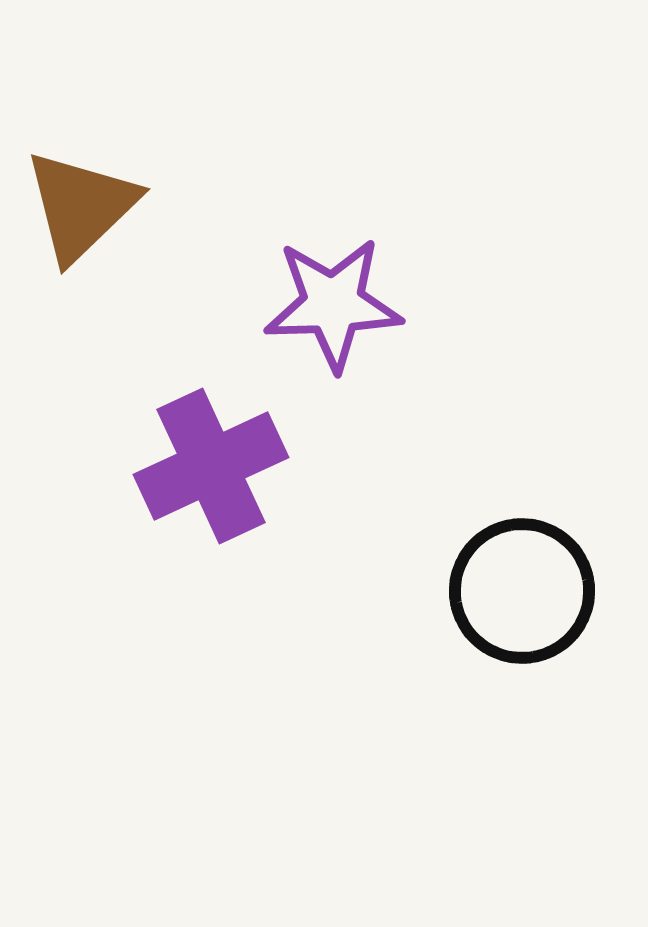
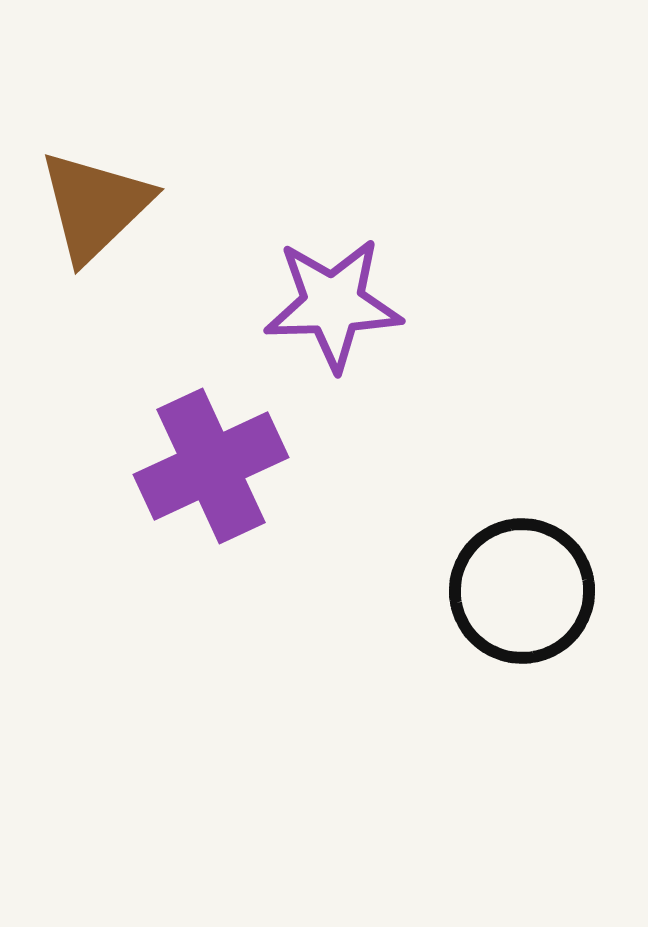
brown triangle: moved 14 px right
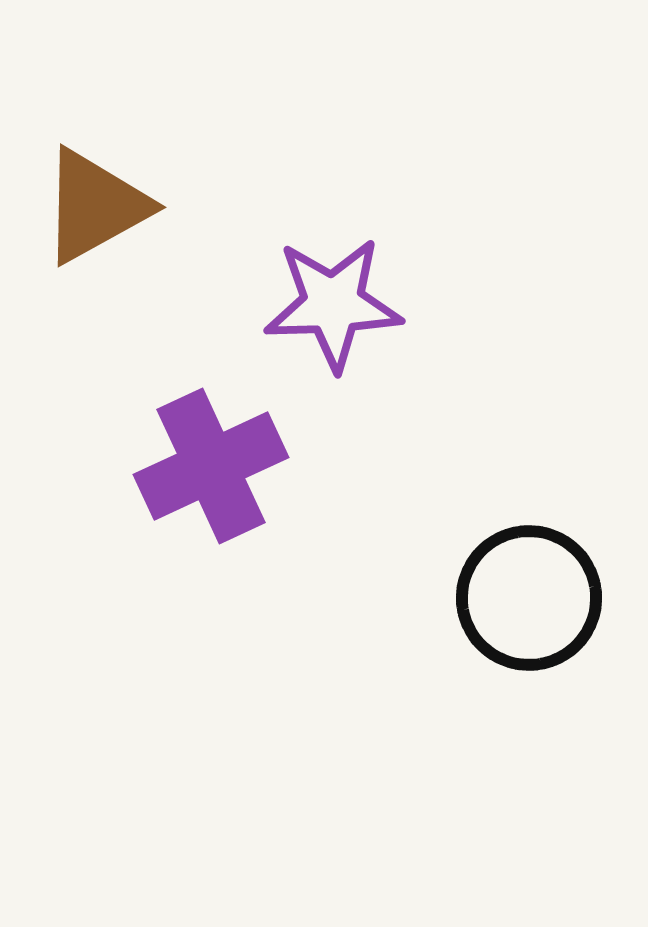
brown triangle: rotated 15 degrees clockwise
black circle: moved 7 px right, 7 px down
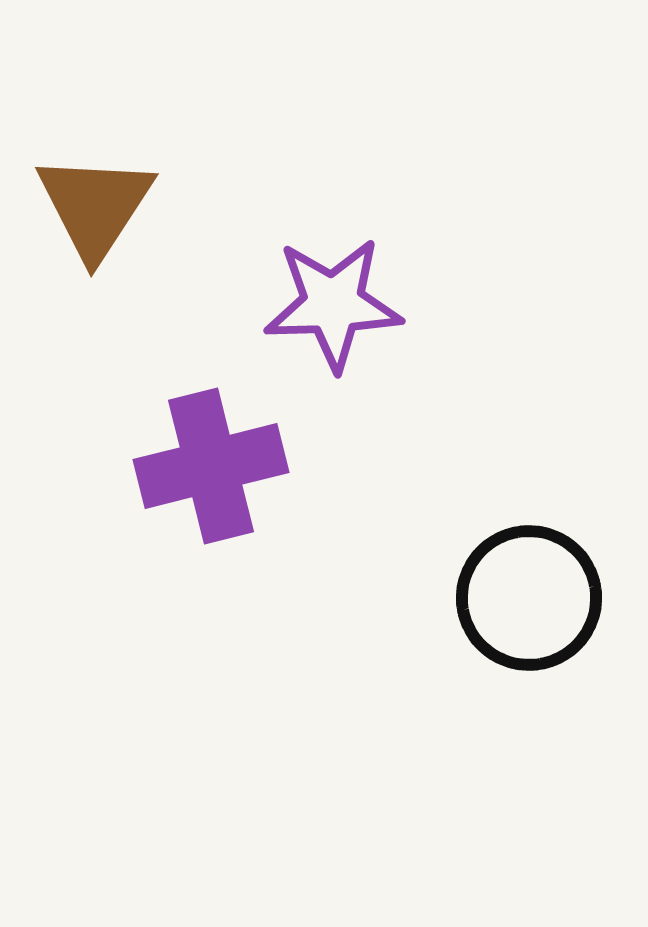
brown triangle: rotated 28 degrees counterclockwise
purple cross: rotated 11 degrees clockwise
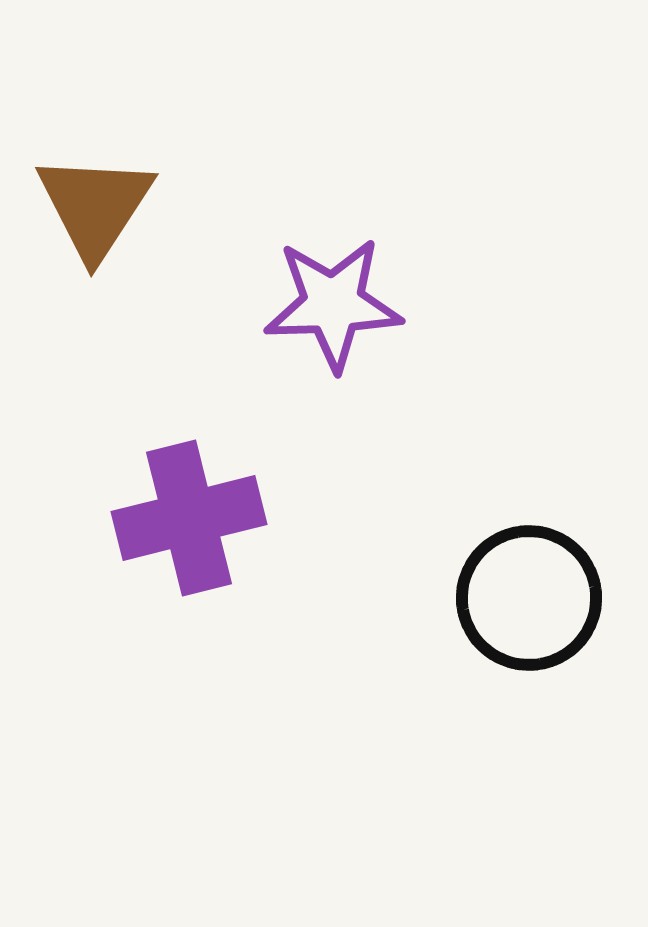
purple cross: moved 22 px left, 52 px down
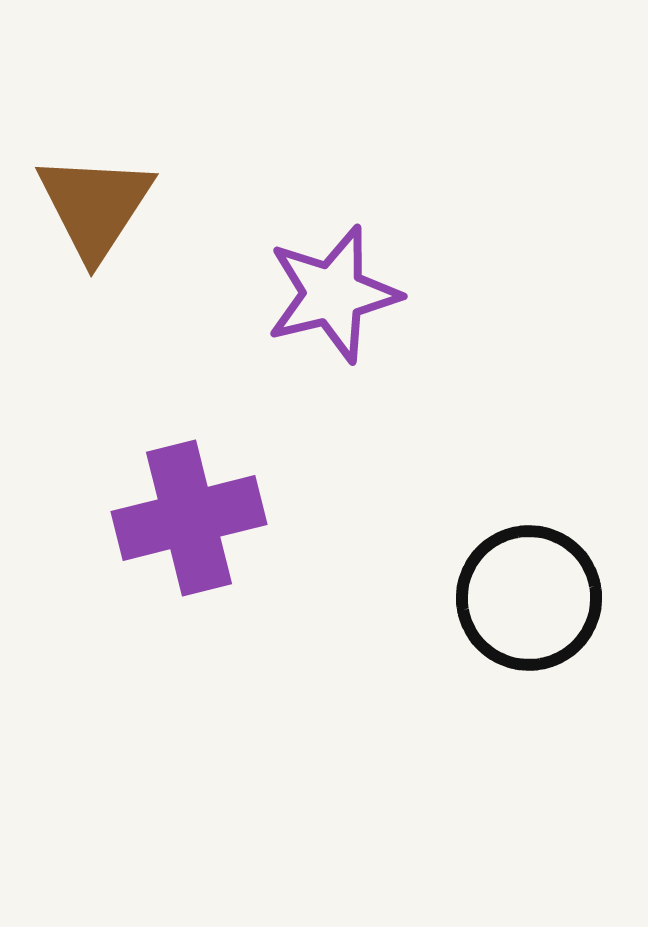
purple star: moved 10 px up; rotated 12 degrees counterclockwise
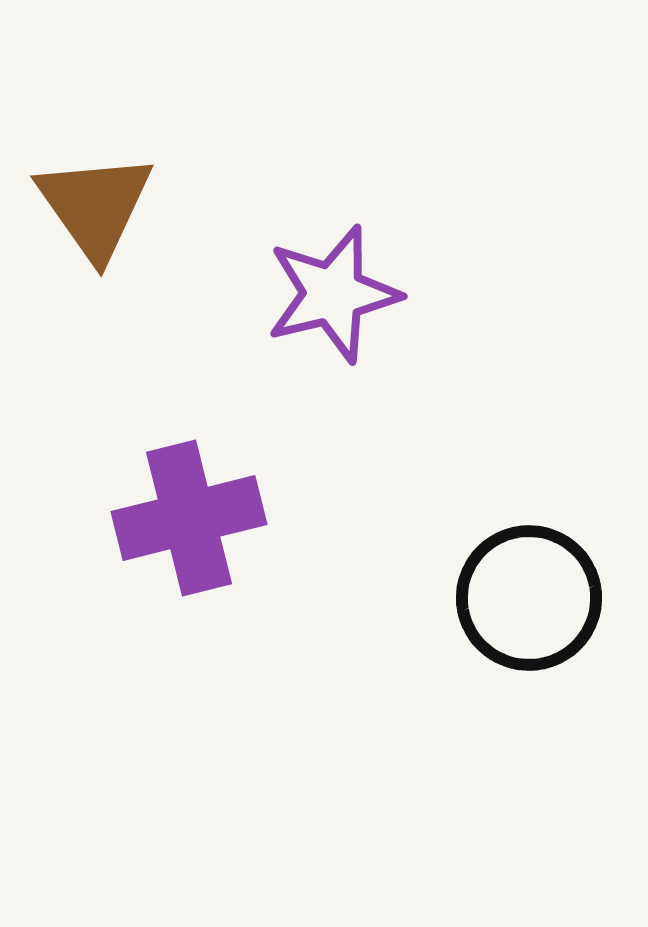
brown triangle: rotated 8 degrees counterclockwise
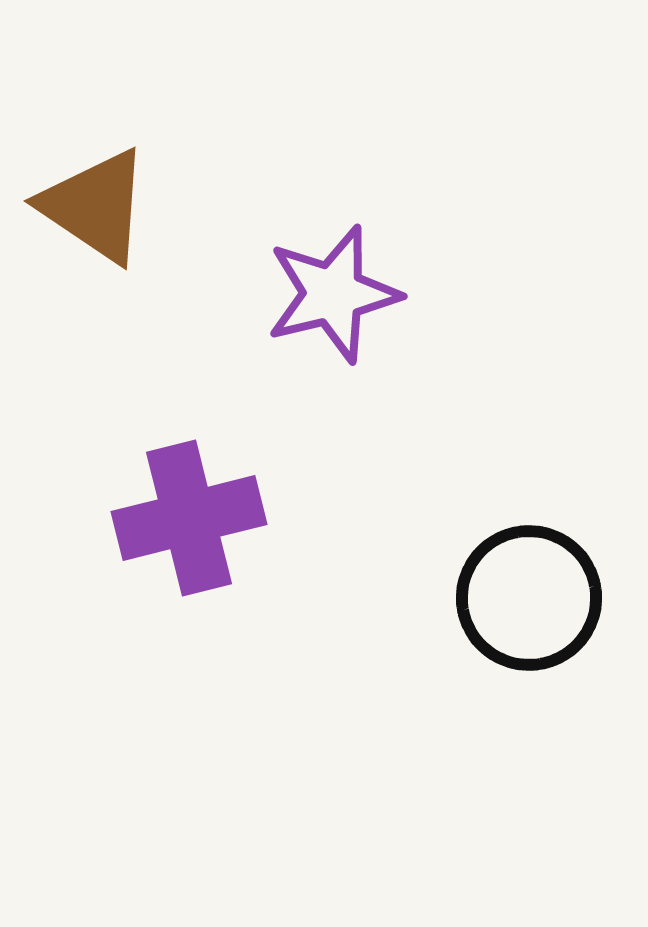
brown triangle: rotated 21 degrees counterclockwise
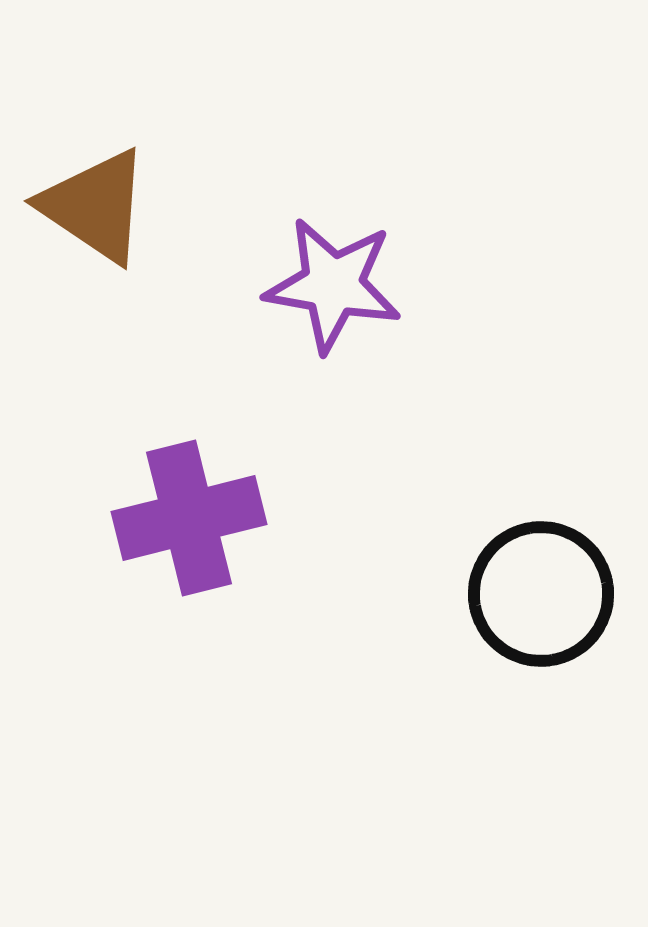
purple star: moved 9 px up; rotated 24 degrees clockwise
black circle: moved 12 px right, 4 px up
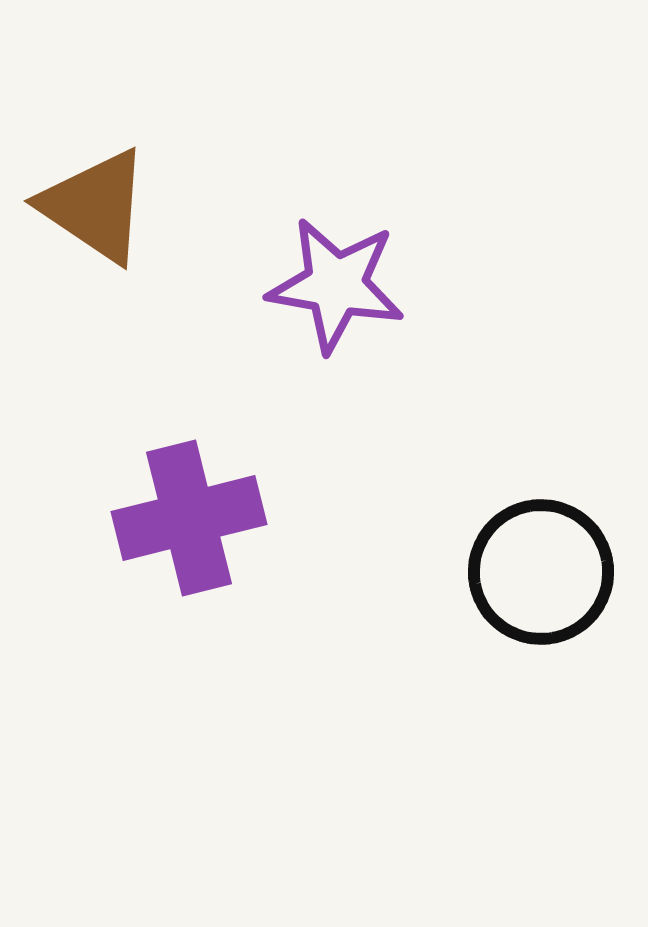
purple star: moved 3 px right
black circle: moved 22 px up
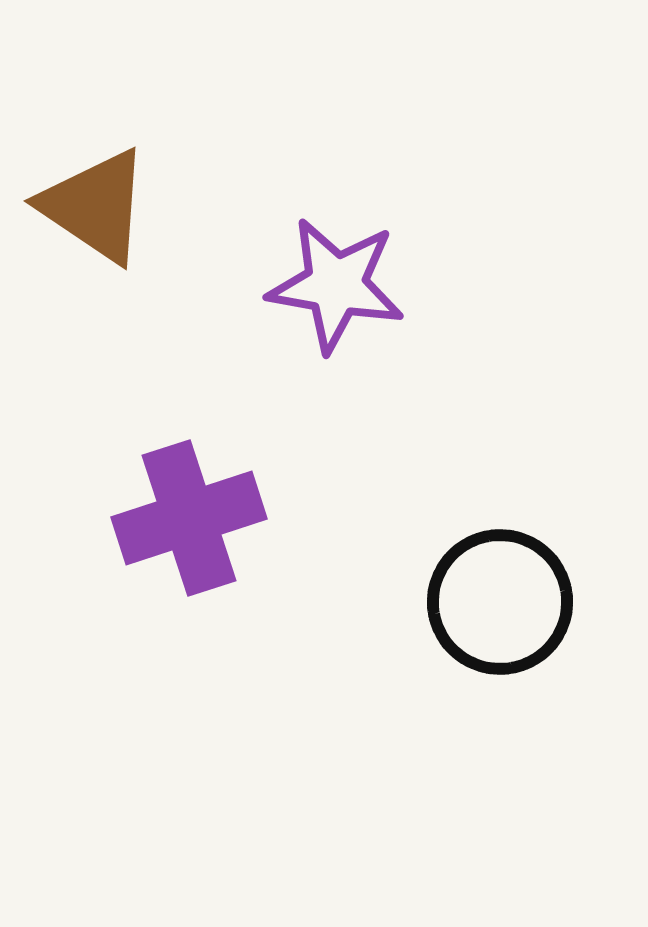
purple cross: rotated 4 degrees counterclockwise
black circle: moved 41 px left, 30 px down
